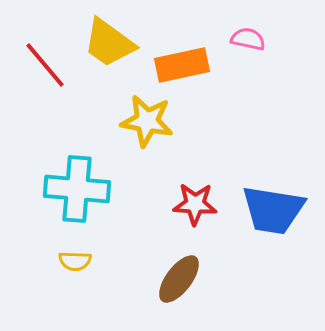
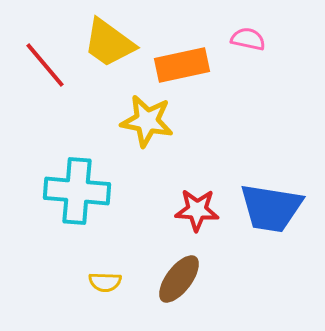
cyan cross: moved 2 px down
red star: moved 2 px right, 6 px down
blue trapezoid: moved 2 px left, 2 px up
yellow semicircle: moved 30 px right, 21 px down
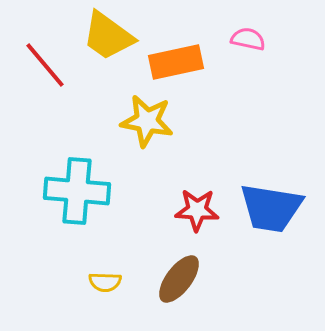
yellow trapezoid: moved 1 px left, 7 px up
orange rectangle: moved 6 px left, 3 px up
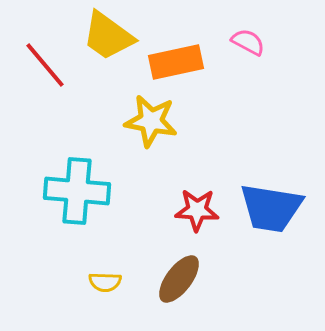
pink semicircle: moved 3 px down; rotated 16 degrees clockwise
yellow star: moved 4 px right
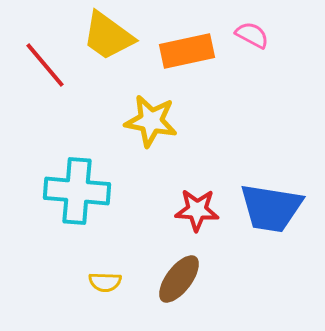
pink semicircle: moved 4 px right, 7 px up
orange rectangle: moved 11 px right, 11 px up
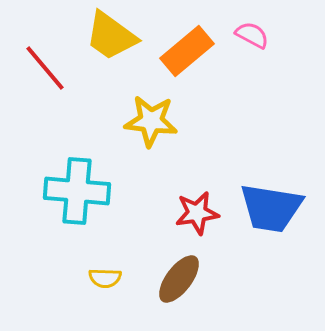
yellow trapezoid: moved 3 px right
orange rectangle: rotated 28 degrees counterclockwise
red line: moved 3 px down
yellow star: rotated 4 degrees counterclockwise
red star: moved 3 px down; rotated 12 degrees counterclockwise
yellow semicircle: moved 4 px up
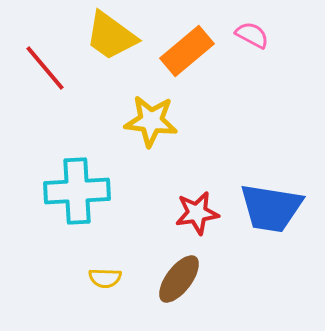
cyan cross: rotated 8 degrees counterclockwise
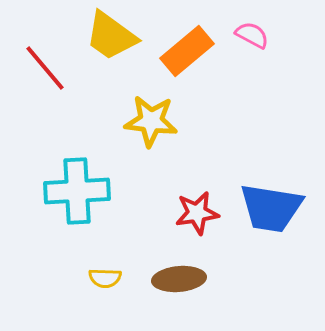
brown ellipse: rotated 48 degrees clockwise
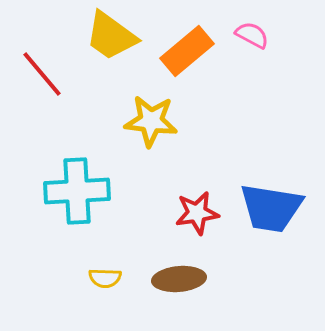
red line: moved 3 px left, 6 px down
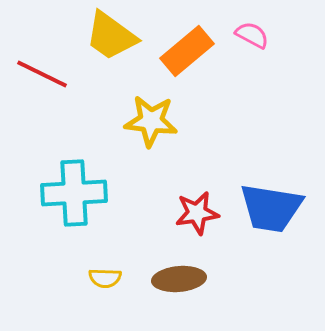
red line: rotated 24 degrees counterclockwise
cyan cross: moved 3 px left, 2 px down
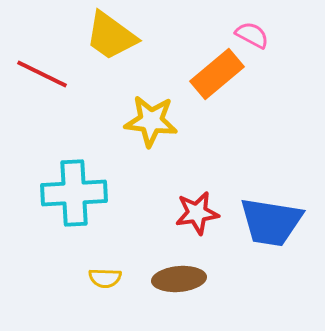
orange rectangle: moved 30 px right, 23 px down
blue trapezoid: moved 14 px down
